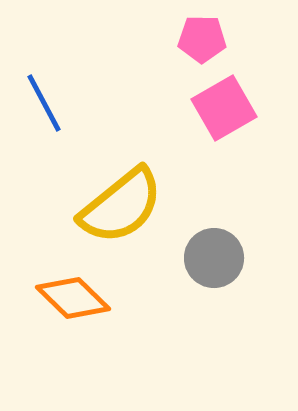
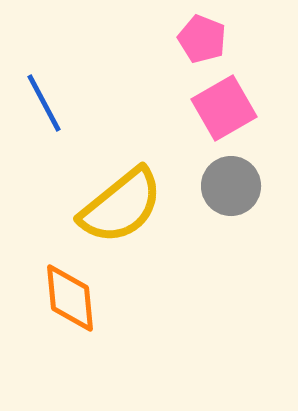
pink pentagon: rotated 21 degrees clockwise
gray circle: moved 17 px right, 72 px up
orange diamond: moved 3 px left; rotated 40 degrees clockwise
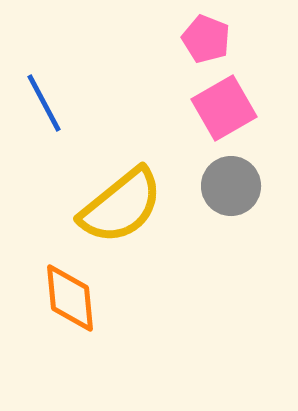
pink pentagon: moved 4 px right
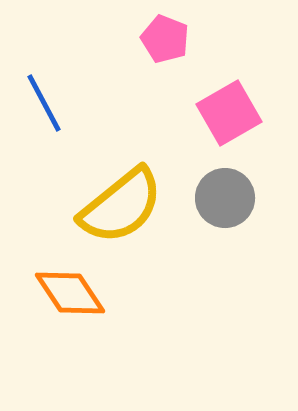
pink pentagon: moved 41 px left
pink square: moved 5 px right, 5 px down
gray circle: moved 6 px left, 12 px down
orange diamond: moved 5 px up; rotated 28 degrees counterclockwise
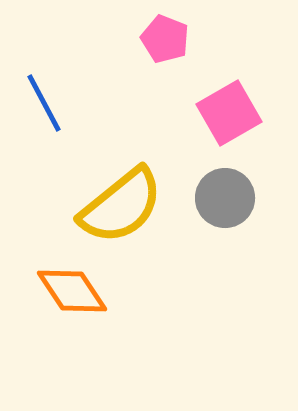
orange diamond: moved 2 px right, 2 px up
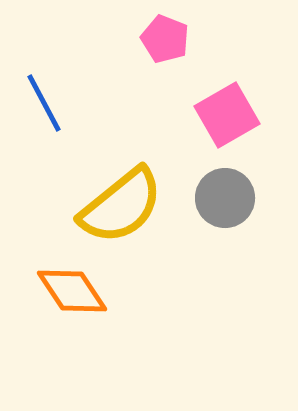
pink square: moved 2 px left, 2 px down
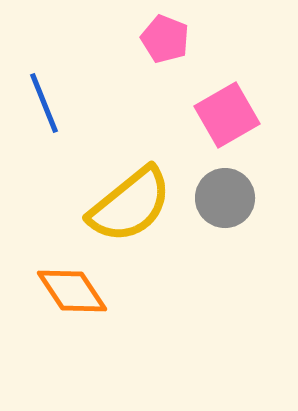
blue line: rotated 6 degrees clockwise
yellow semicircle: moved 9 px right, 1 px up
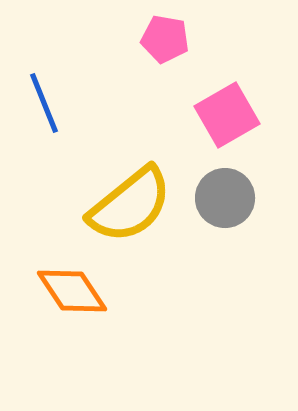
pink pentagon: rotated 12 degrees counterclockwise
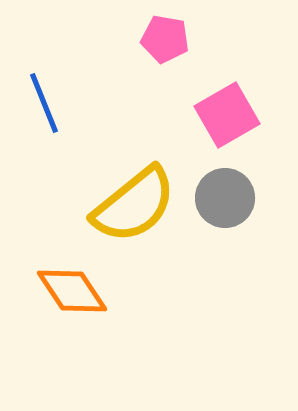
yellow semicircle: moved 4 px right
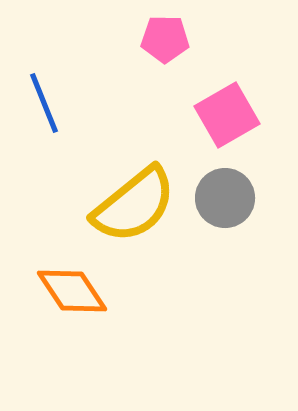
pink pentagon: rotated 9 degrees counterclockwise
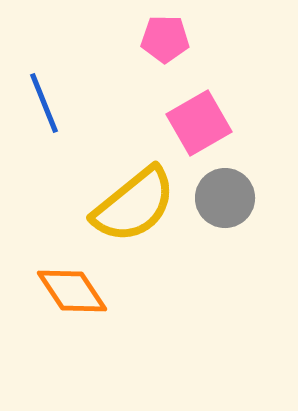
pink square: moved 28 px left, 8 px down
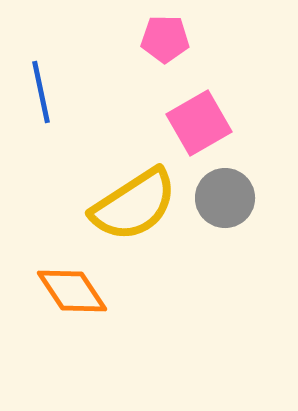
blue line: moved 3 px left, 11 px up; rotated 10 degrees clockwise
yellow semicircle: rotated 6 degrees clockwise
